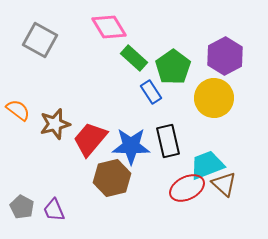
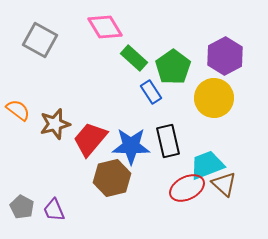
pink diamond: moved 4 px left
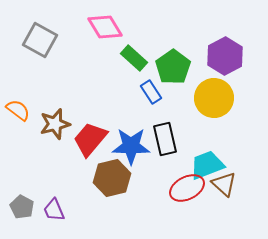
black rectangle: moved 3 px left, 2 px up
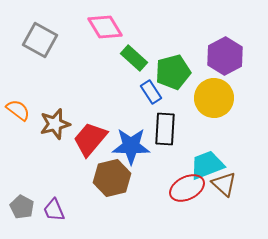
green pentagon: moved 5 px down; rotated 20 degrees clockwise
black rectangle: moved 10 px up; rotated 16 degrees clockwise
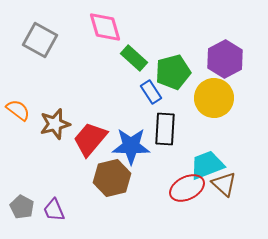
pink diamond: rotated 15 degrees clockwise
purple hexagon: moved 3 px down
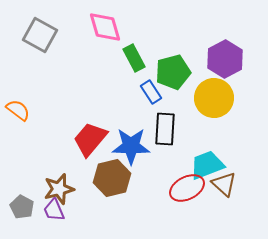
gray square: moved 5 px up
green rectangle: rotated 20 degrees clockwise
brown star: moved 4 px right, 65 px down
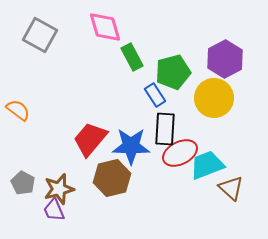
green rectangle: moved 2 px left, 1 px up
blue rectangle: moved 4 px right, 3 px down
brown triangle: moved 7 px right, 4 px down
red ellipse: moved 7 px left, 35 px up
gray pentagon: moved 1 px right, 24 px up
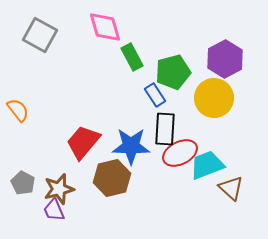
orange semicircle: rotated 15 degrees clockwise
red trapezoid: moved 7 px left, 3 px down
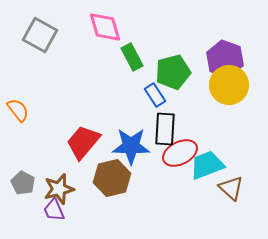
purple hexagon: rotated 12 degrees counterclockwise
yellow circle: moved 15 px right, 13 px up
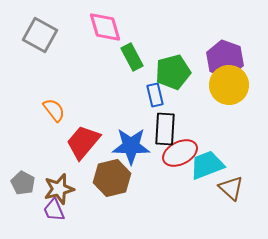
blue rectangle: rotated 20 degrees clockwise
orange semicircle: moved 36 px right
